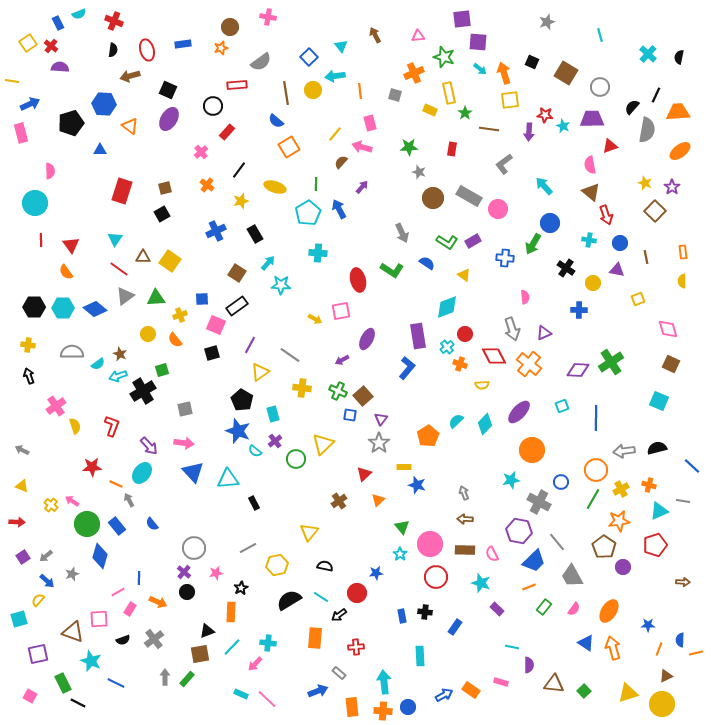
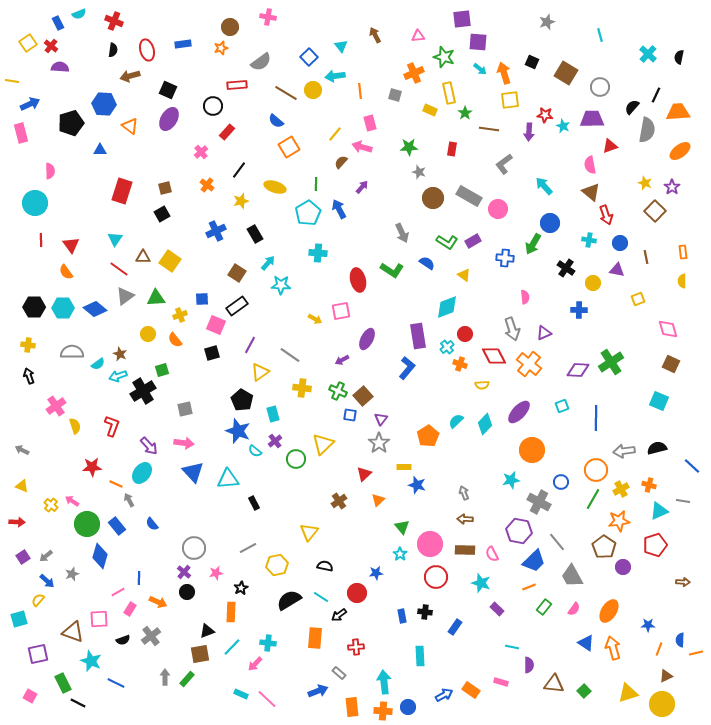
brown line at (286, 93): rotated 50 degrees counterclockwise
gray cross at (154, 639): moved 3 px left, 3 px up
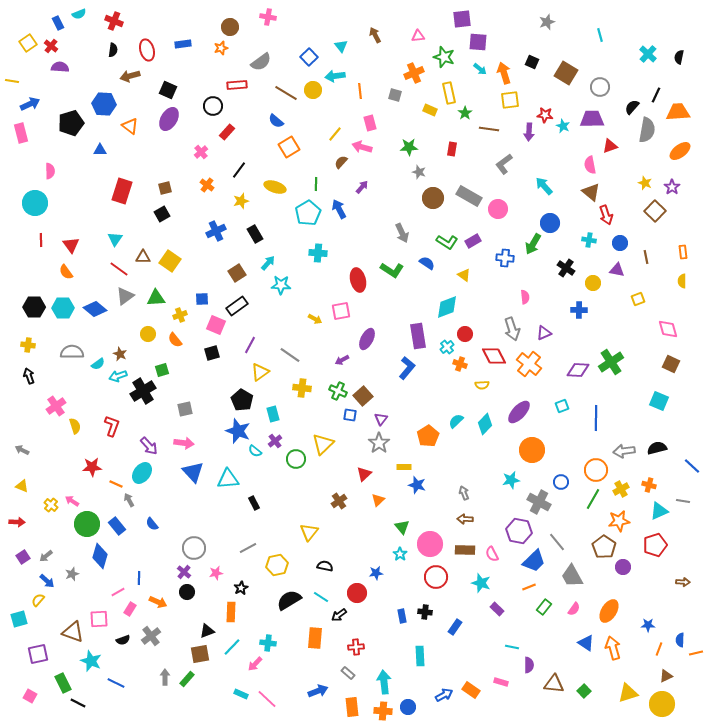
brown square at (237, 273): rotated 24 degrees clockwise
gray rectangle at (339, 673): moved 9 px right
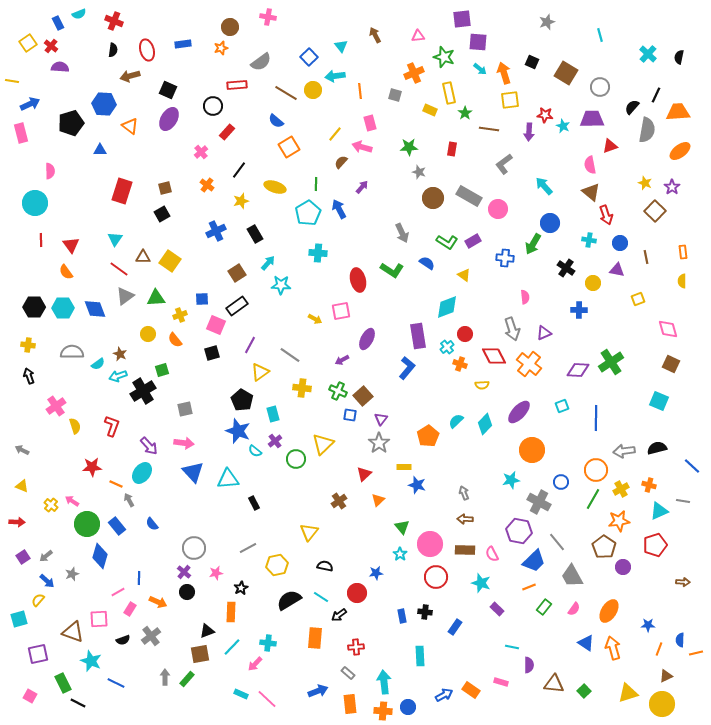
blue diamond at (95, 309): rotated 30 degrees clockwise
orange rectangle at (352, 707): moved 2 px left, 3 px up
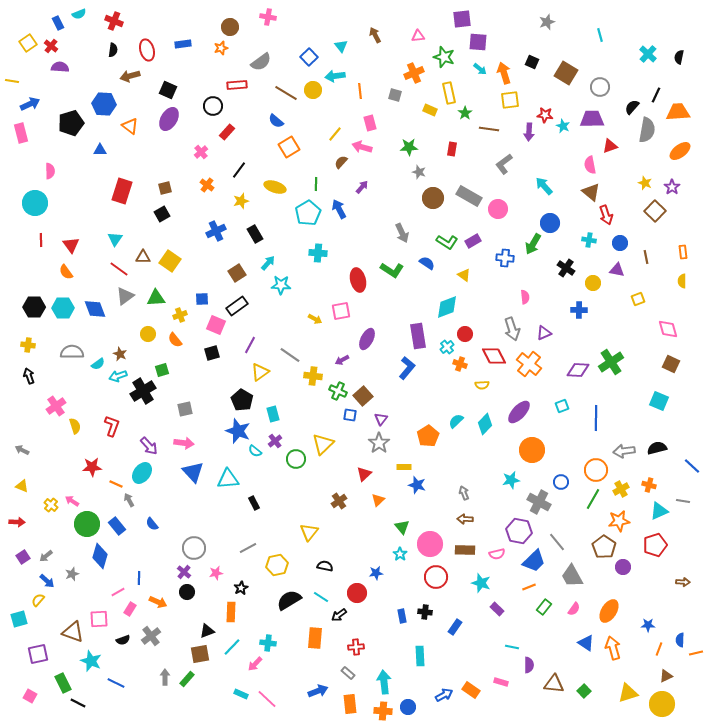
yellow cross at (302, 388): moved 11 px right, 12 px up
pink semicircle at (492, 554): moved 5 px right; rotated 77 degrees counterclockwise
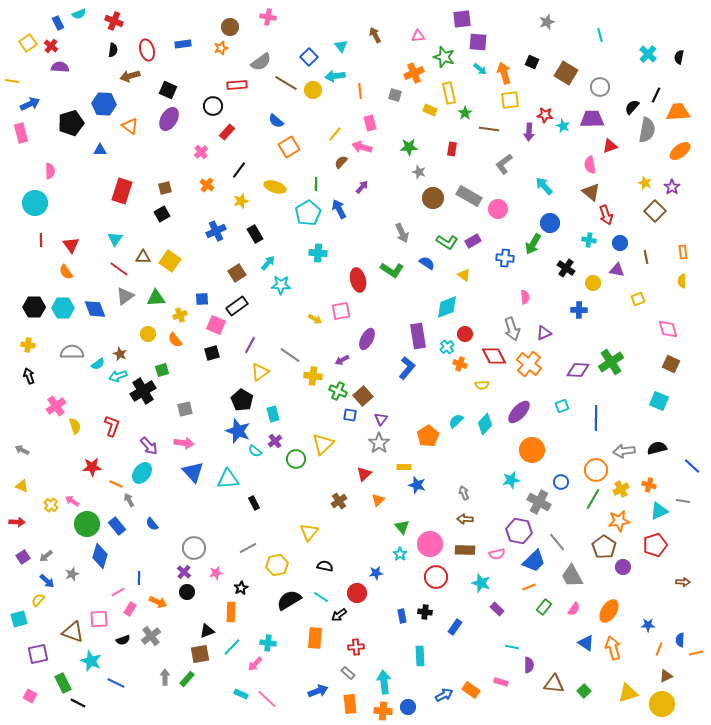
brown line at (286, 93): moved 10 px up
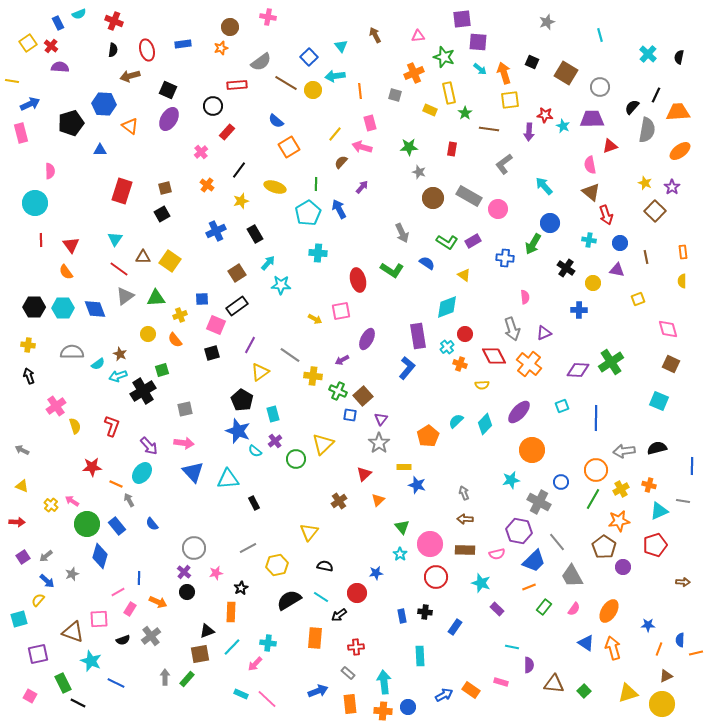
blue line at (692, 466): rotated 48 degrees clockwise
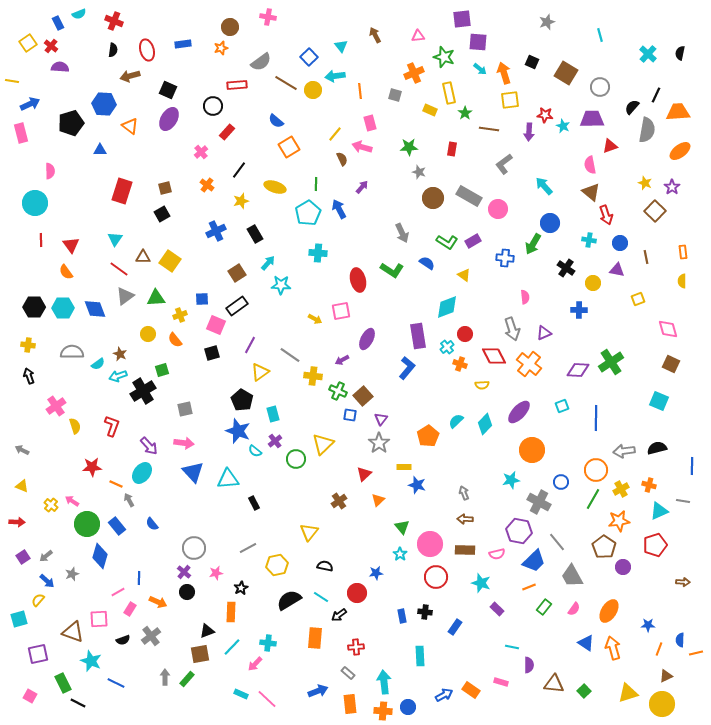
black semicircle at (679, 57): moved 1 px right, 4 px up
brown semicircle at (341, 162): moved 1 px right, 3 px up; rotated 112 degrees clockwise
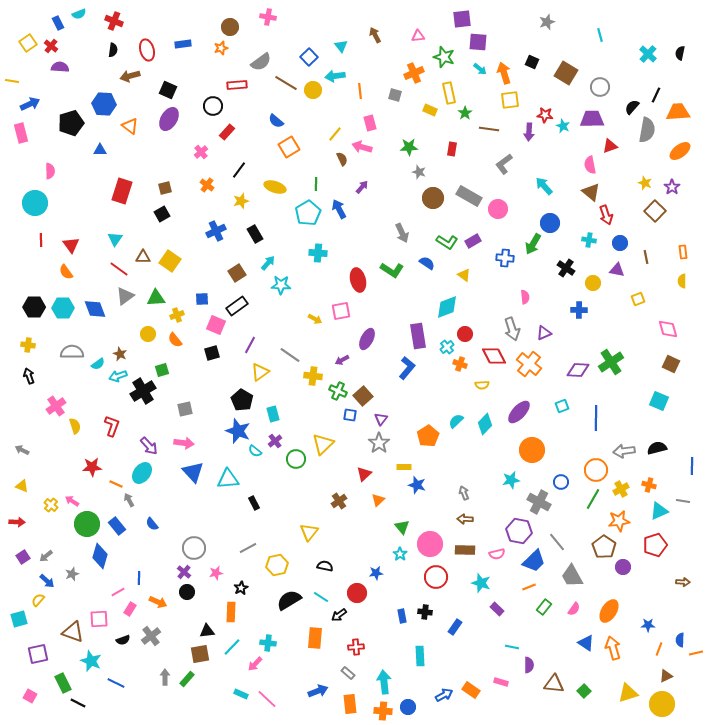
yellow cross at (180, 315): moved 3 px left
black triangle at (207, 631): rotated 14 degrees clockwise
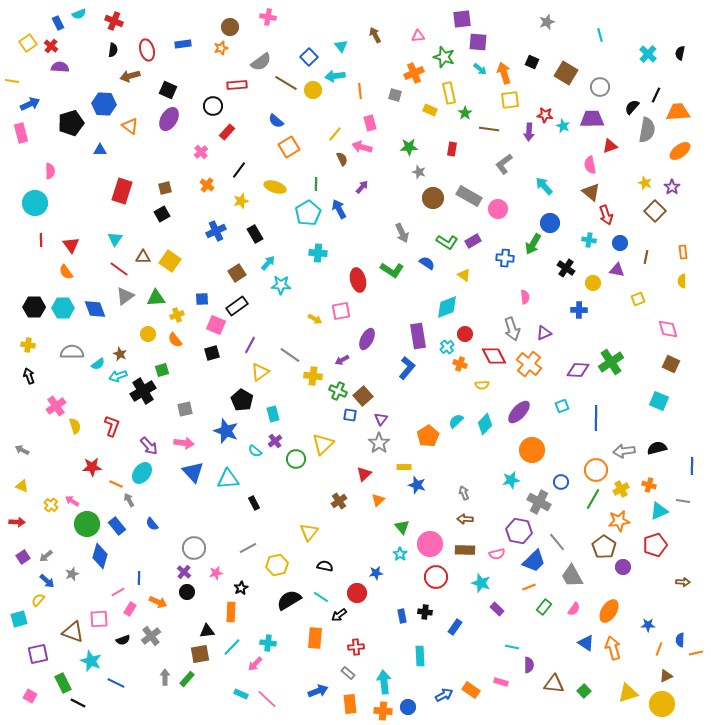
brown line at (646, 257): rotated 24 degrees clockwise
blue star at (238, 431): moved 12 px left
